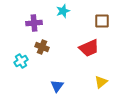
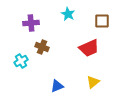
cyan star: moved 5 px right, 3 px down; rotated 24 degrees counterclockwise
purple cross: moved 3 px left
yellow triangle: moved 8 px left
blue triangle: rotated 32 degrees clockwise
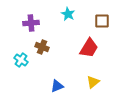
red trapezoid: rotated 35 degrees counterclockwise
cyan cross: moved 1 px up; rotated 24 degrees counterclockwise
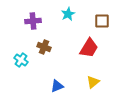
cyan star: rotated 16 degrees clockwise
purple cross: moved 2 px right, 2 px up
brown cross: moved 2 px right
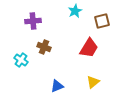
cyan star: moved 7 px right, 3 px up
brown square: rotated 14 degrees counterclockwise
